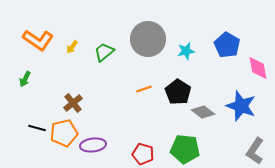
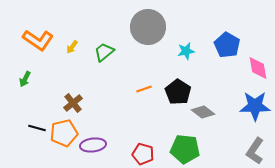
gray circle: moved 12 px up
blue star: moved 14 px right; rotated 20 degrees counterclockwise
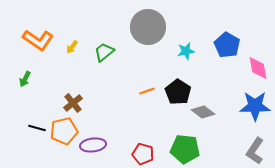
orange line: moved 3 px right, 2 px down
orange pentagon: moved 2 px up
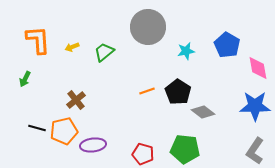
orange L-shape: rotated 128 degrees counterclockwise
yellow arrow: rotated 32 degrees clockwise
brown cross: moved 3 px right, 3 px up
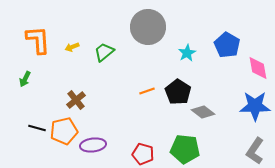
cyan star: moved 1 px right, 2 px down; rotated 18 degrees counterclockwise
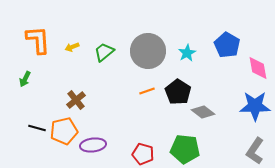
gray circle: moved 24 px down
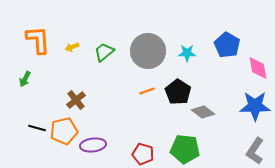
cyan star: rotated 30 degrees clockwise
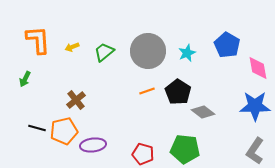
cyan star: rotated 24 degrees counterclockwise
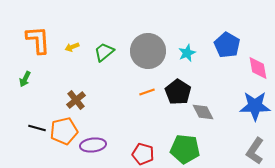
orange line: moved 1 px down
gray diamond: rotated 25 degrees clockwise
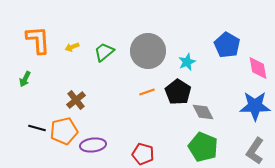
cyan star: moved 9 px down
green pentagon: moved 18 px right, 2 px up; rotated 16 degrees clockwise
